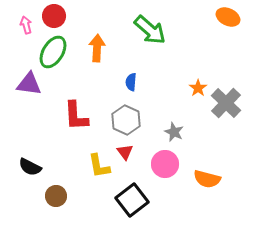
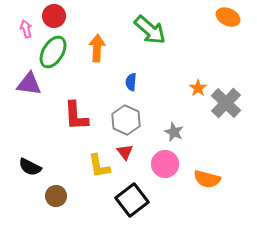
pink arrow: moved 4 px down
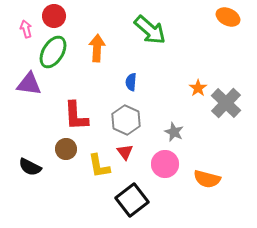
brown circle: moved 10 px right, 47 px up
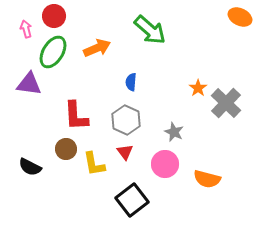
orange ellipse: moved 12 px right
orange arrow: rotated 64 degrees clockwise
yellow L-shape: moved 5 px left, 2 px up
